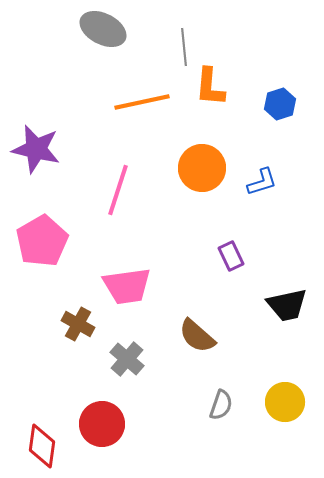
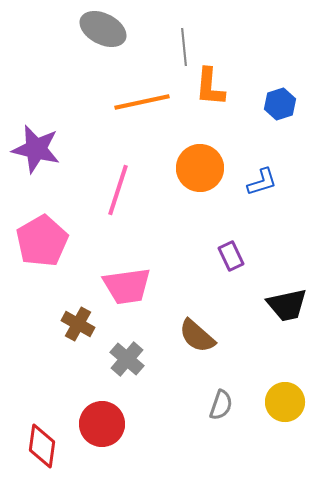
orange circle: moved 2 px left
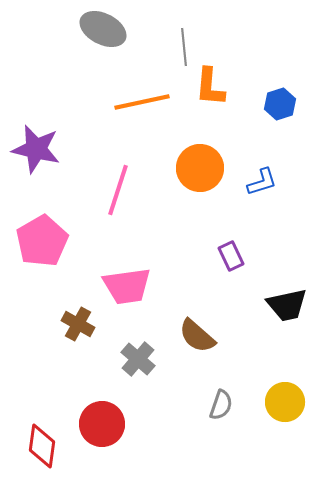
gray cross: moved 11 px right
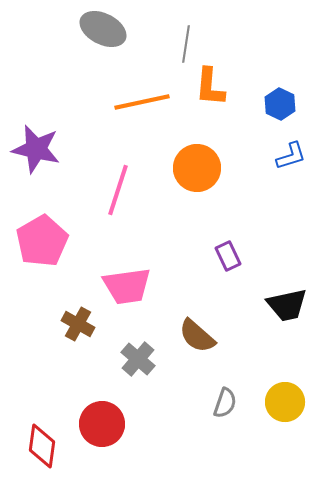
gray line: moved 2 px right, 3 px up; rotated 15 degrees clockwise
blue hexagon: rotated 16 degrees counterclockwise
orange circle: moved 3 px left
blue L-shape: moved 29 px right, 26 px up
purple rectangle: moved 3 px left
gray semicircle: moved 4 px right, 2 px up
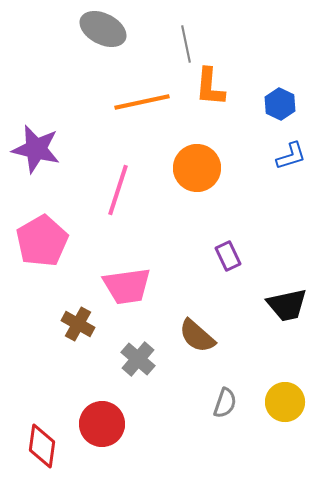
gray line: rotated 21 degrees counterclockwise
